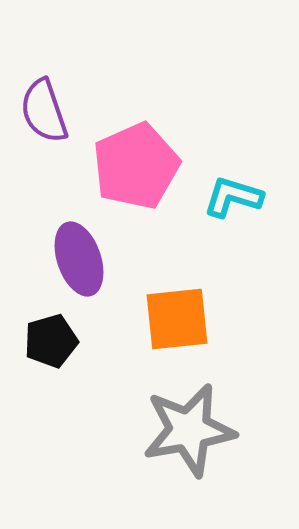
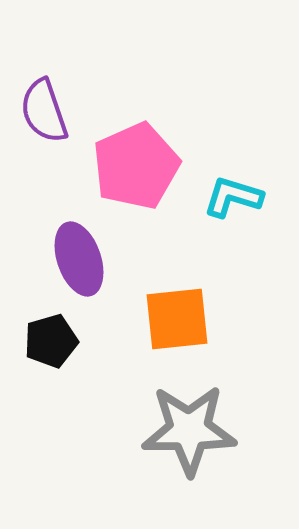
gray star: rotated 10 degrees clockwise
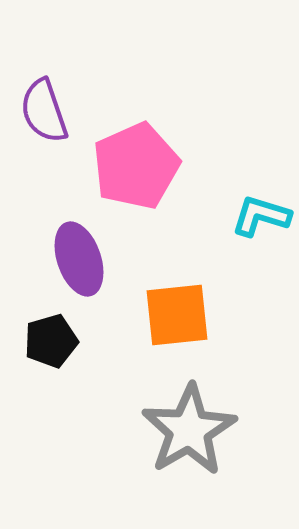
cyan L-shape: moved 28 px right, 19 px down
orange square: moved 4 px up
gray star: rotated 30 degrees counterclockwise
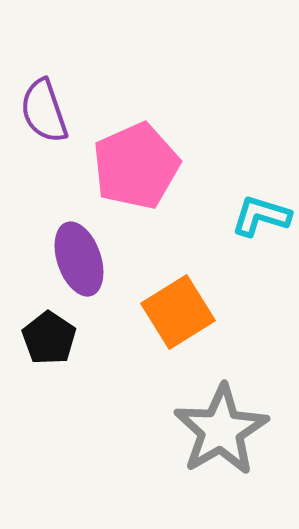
orange square: moved 1 px right, 3 px up; rotated 26 degrees counterclockwise
black pentagon: moved 2 px left, 3 px up; rotated 22 degrees counterclockwise
gray star: moved 32 px right
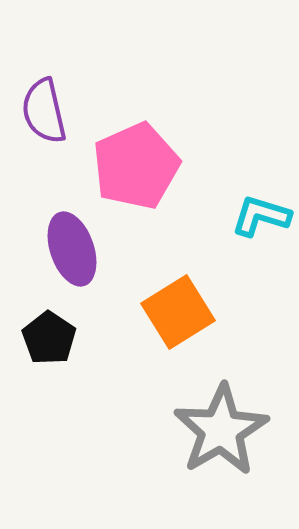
purple semicircle: rotated 6 degrees clockwise
purple ellipse: moved 7 px left, 10 px up
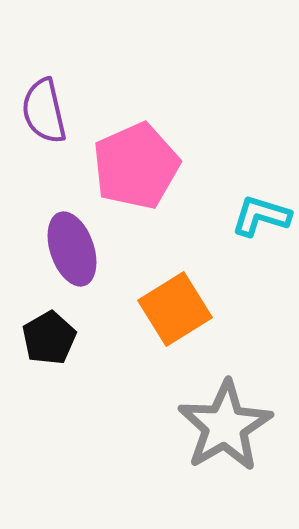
orange square: moved 3 px left, 3 px up
black pentagon: rotated 8 degrees clockwise
gray star: moved 4 px right, 4 px up
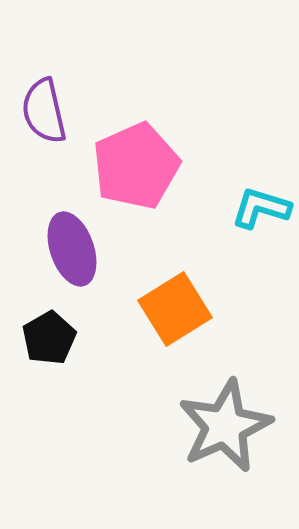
cyan L-shape: moved 8 px up
gray star: rotated 6 degrees clockwise
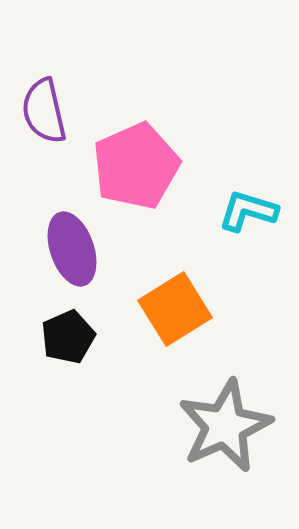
cyan L-shape: moved 13 px left, 3 px down
black pentagon: moved 19 px right, 1 px up; rotated 6 degrees clockwise
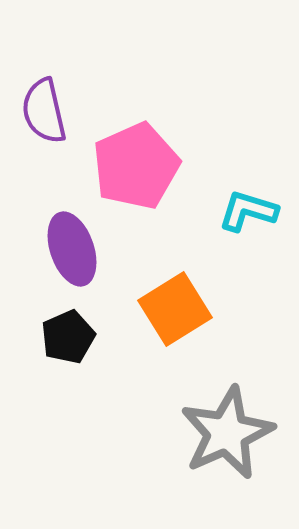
gray star: moved 2 px right, 7 px down
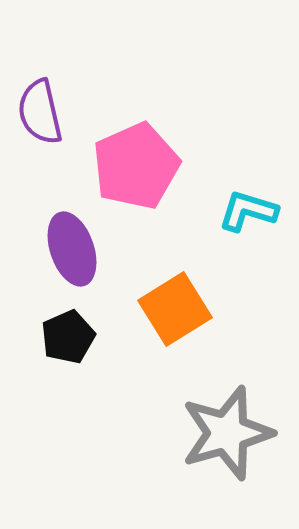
purple semicircle: moved 4 px left, 1 px down
gray star: rotated 8 degrees clockwise
